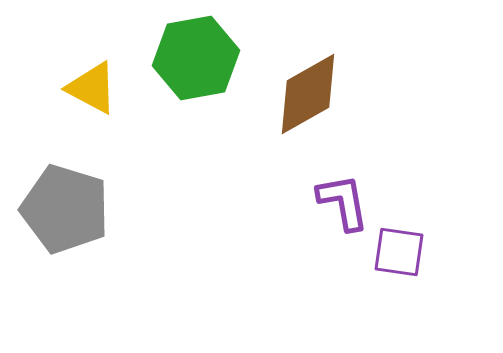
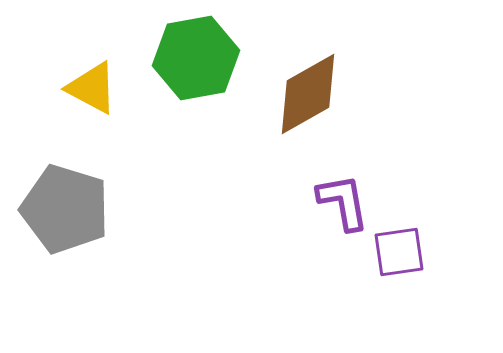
purple square: rotated 16 degrees counterclockwise
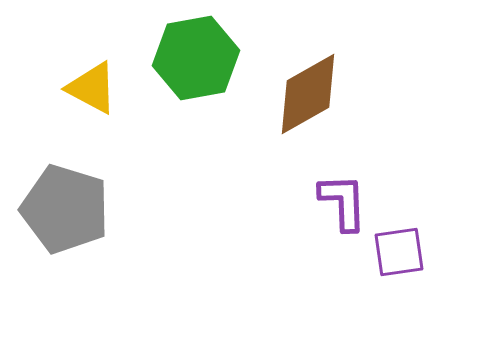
purple L-shape: rotated 8 degrees clockwise
